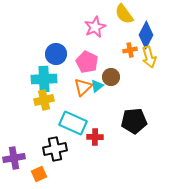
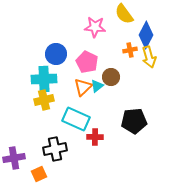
pink star: rotated 30 degrees clockwise
cyan rectangle: moved 3 px right, 4 px up
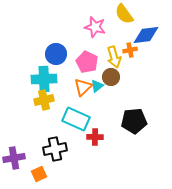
pink star: rotated 10 degrees clockwise
blue diamond: rotated 56 degrees clockwise
yellow arrow: moved 35 px left
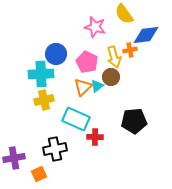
cyan cross: moved 3 px left, 5 px up
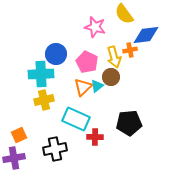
black pentagon: moved 5 px left, 2 px down
orange square: moved 20 px left, 39 px up
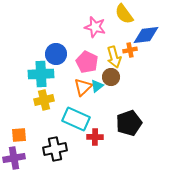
black pentagon: rotated 15 degrees counterclockwise
orange square: rotated 21 degrees clockwise
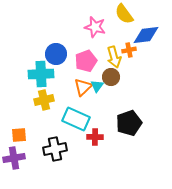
orange cross: moved 1 px left
pink pentagon: moved 1 px left, 1 px up; rotated 25 degrees clockwise
cyan triangle: rotated 16 degrees counterclockwise
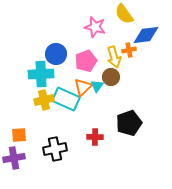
cyan rectangle: moved 10 px left, 20 px up
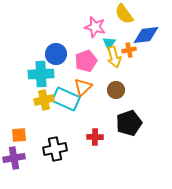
brown circle: moved 5 px right, 13 px down
cyan triangle: moved 12 px right, 43 px up
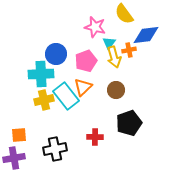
cyan rectangle: moved 3 px up; rotated 28 degrees clockwise
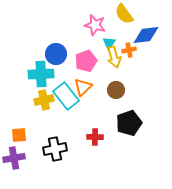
pink star: moved 2 px up
